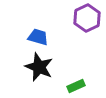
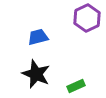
blue trapezoid: rotated 30 degrees counterclockwise
black star: moved 3 px left, 7 px down
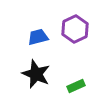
purple hexagon: moved 12 px left, 11 px down
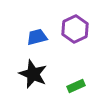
blue trapezoid: moved 1 px left
black star: moved 3 px left
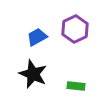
blue trapezoid: rotated 15 degrees counterclockwise
green rectangle: rotated 30 degrees clockwise
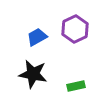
black star: rotated 12 degrees counterclockwise
green rectangle: rotated 18 degrees counterclockwise
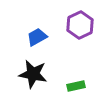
purple hexagon: moved 5 px right, 4 px up
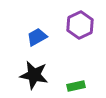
black star: moved 1 px right, 1 px down
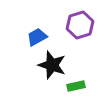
purple hexagon: rotated 8 degrees clockwise
black star: moved 18 px right, 10 px up; rotated 8 degrees clockwise
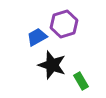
purple hexagon: moved 16 px left, 1 px up
green rectangle: moved 5 px right, 5 px up; rotated 72 degrees clockwise
